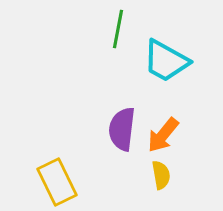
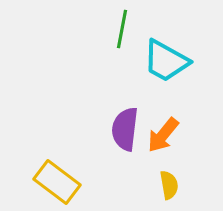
green line: moved 4 px right
purple semicircle: moved 3 px right
yellow semicircle: moved 8 px right, 10 px down
yellow rectangle: rotated 27 degrees counterclockwise
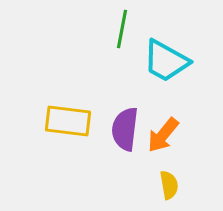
yellow rectangle: moved 11 px right, 61 px up; rotated 30 degrees counterclockwise
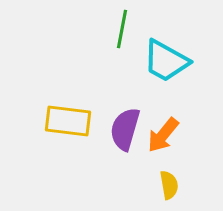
purple semicircle: rotated 9 degrees clockwise
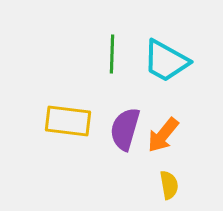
green line: moved 10 px left, 25 px down; rotated 9 degrees counterclockwise
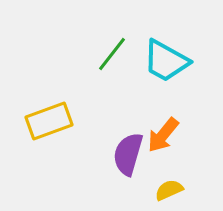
green line: rotated 36 degrees clockwise
yellow rectangle: moved 19 px left; rotated 27 degrees counterclockwise
purple semicircle: moved 3 px right, 25 px down
yellow semicircle: moved 5 px down; rotated 104 degrees counterclockwise
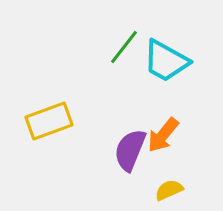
green line: moved 12 px right, 7 px up
purple semicircle: moved 2 px right, 4 px up; rotated 6 degrees clockwise
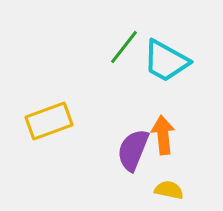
orange arrow: rotated 135 degrees clockwise
purple semicircle: moved 3 px right
yellow semicircle: rotated 36 degrees clockwise
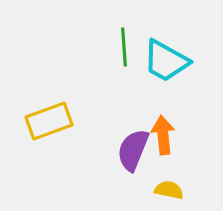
green line: rotated 42 degrees counterclockwise
